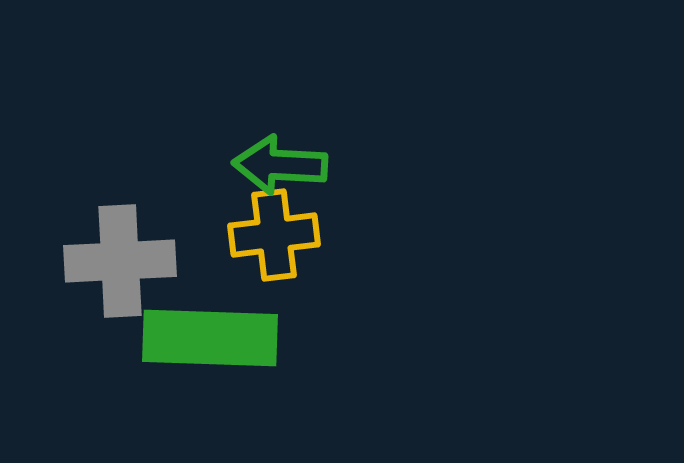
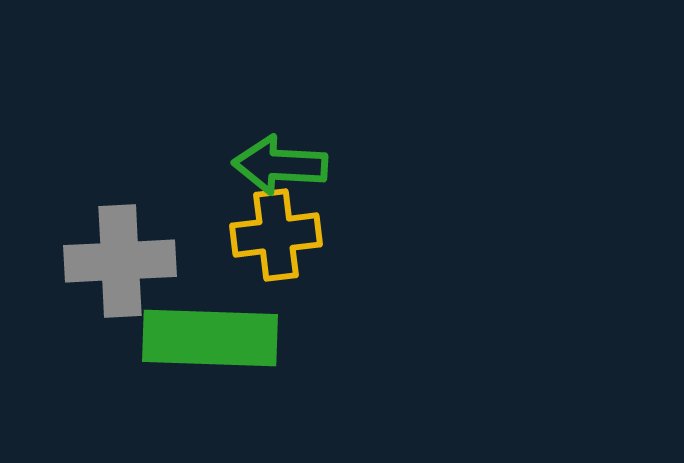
yellow cross: moved 2 px right
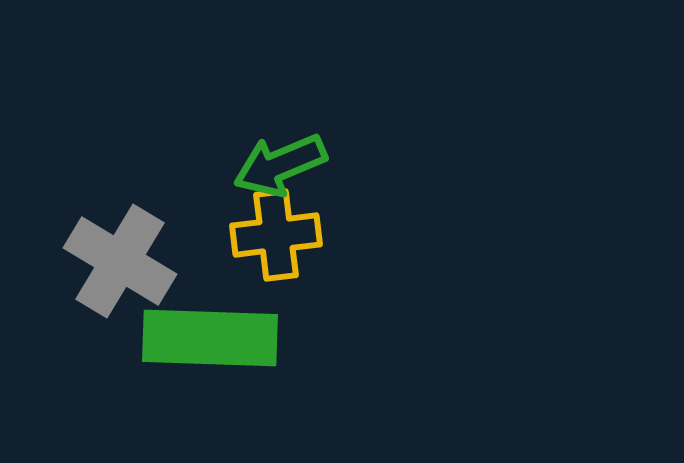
green arrow: rotated 26 degrees counterclockwise
gray cross: rotated 34 degrees clockwise
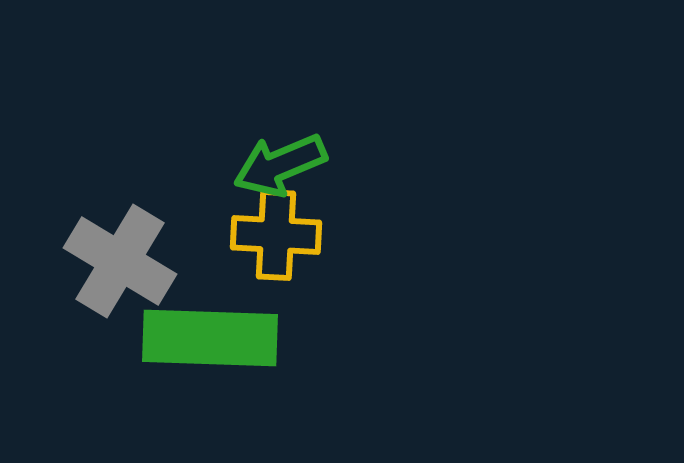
yellow cross: rotated 10 degrees clockwise
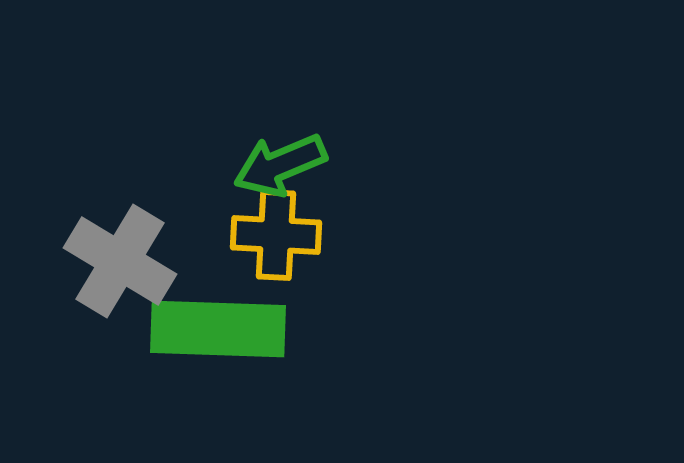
green rectangle: moved 8 px right, 9 px up
